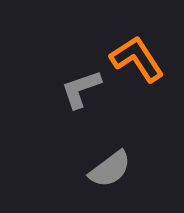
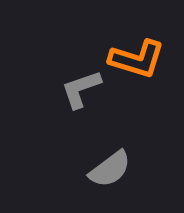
orange L-shape: rotated 140 degrees clockwise
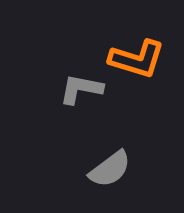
gray L-shape: rotated 30 degrees clockwise
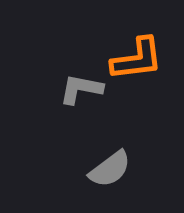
orange L-shape: rotated 24 degrees counterclockwise
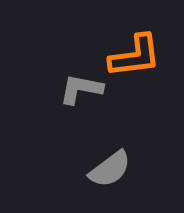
orange L-shape: moved 2 px left, 3 px up
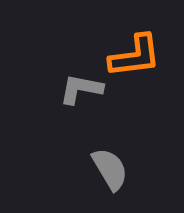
gray semicircle: rotated 84 degrees counterclockwise
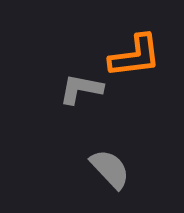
gray semicircle: rotated 12 degrees counterclockwise
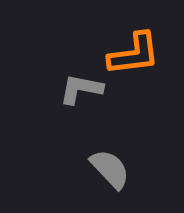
orange L-shape: moved 1 px left, 2 px up
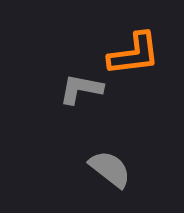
gray semicircle: rotated 9 degrees counterclockwise
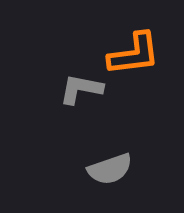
gray semicircle: rotated 123 degrees clockwise
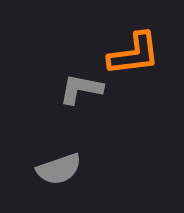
gray semicircle: moved 51 px left
